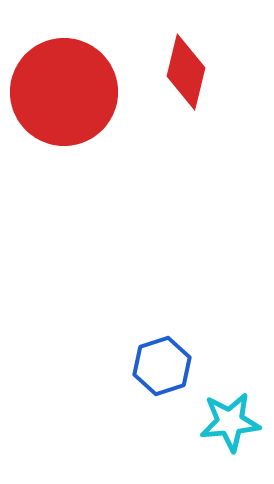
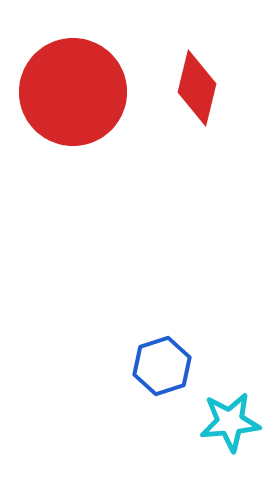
red diamond: moved 11 px right, 16 px down
red circle: moved 9 px right
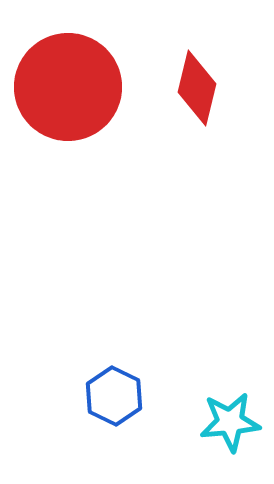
red circle: moved 5 px left, 5 px up
blue hexagon: moved 48 px left, 30 px down; rotated 16 degrees counterclockwise
